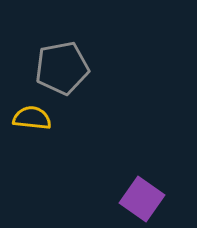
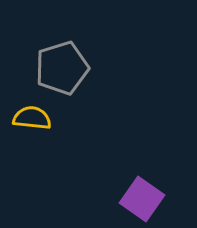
gray pentagon: rotated 6 degrees counterclockwise
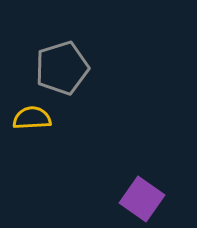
yellow semicircle: rotated 9 degrees counterclockwise
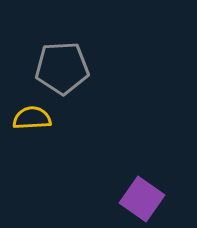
gray pentagon: rotated 14 degrees clockwise
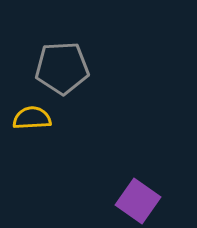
purple square: moved 4 px left, 2 px down
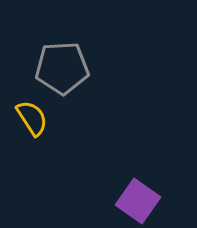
yellow semicircle: rotated 60 degrees clockwise
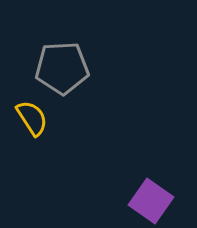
purple square: moved 13 px right
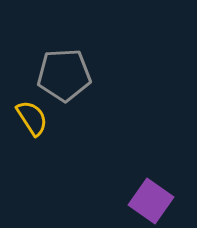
gray pentagon: moved 2 px right, 7 px down
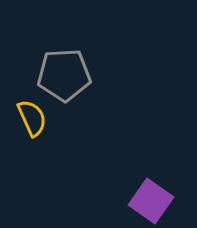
yellow semicircle: rotated 9 degrees clockwise
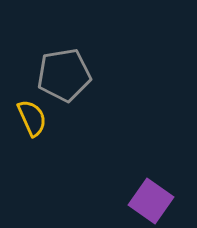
gray pentagon: rotated 6 degrees counterclockwise
